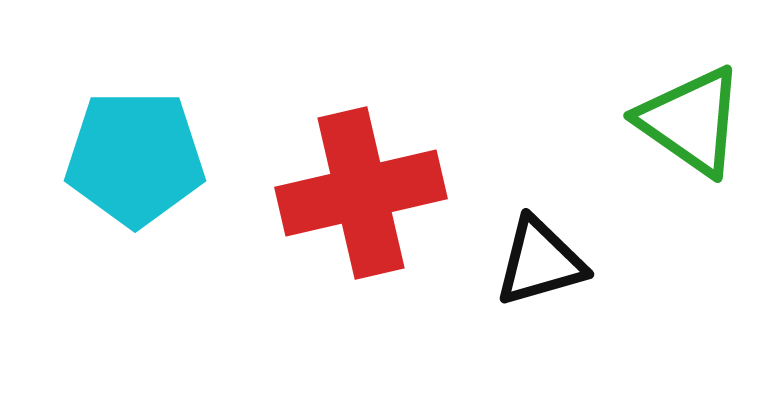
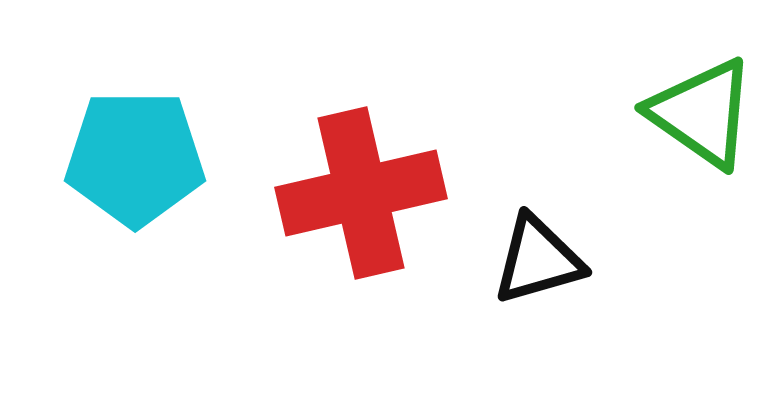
green triangle: moved 11 px right, 8 px up
black triangle: moved 2 px left, 2 px up
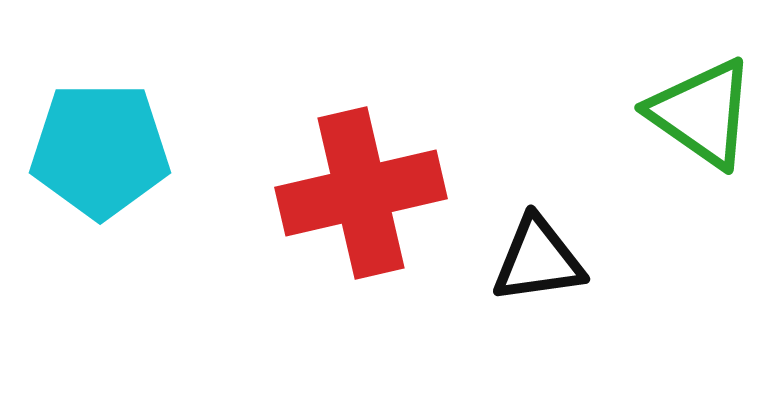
cyan pentagon: moved 35 px left, 8 px up
black triangle: rotated 8 degrees clockwise
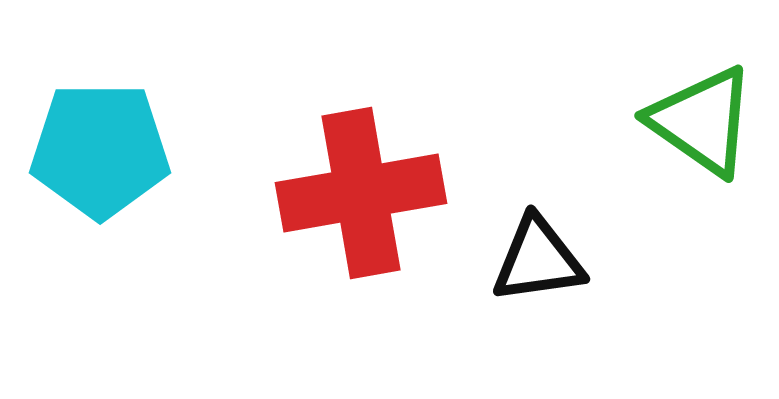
green triangle: moved 8 px down
red cross: rotated 3 degrees clockwise
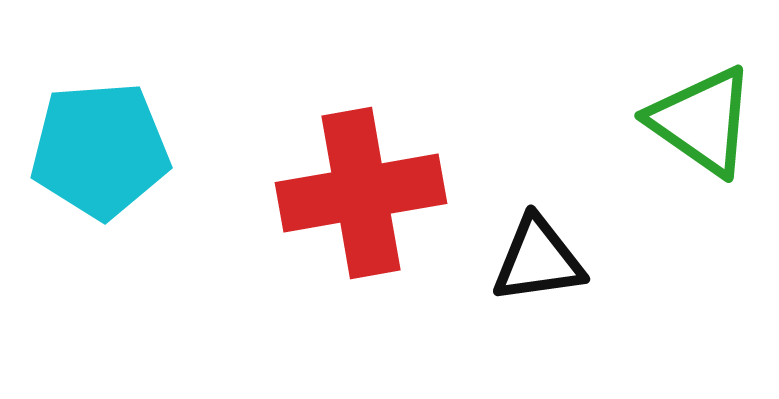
cyan pentagon: rotated 4 degrees counterclockwise
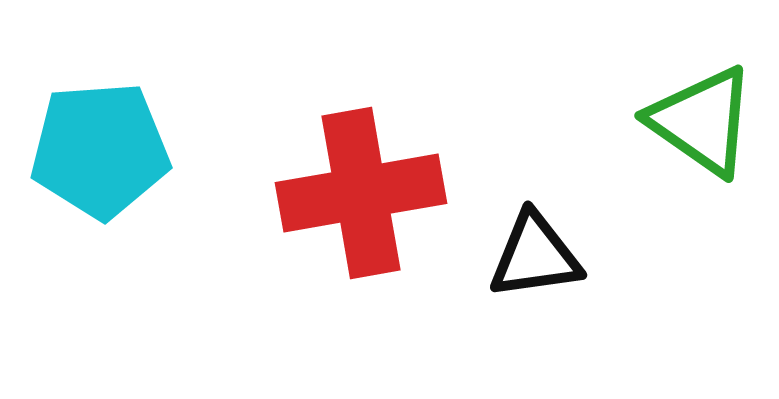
black triangle: moved 3 px left, 4 px up
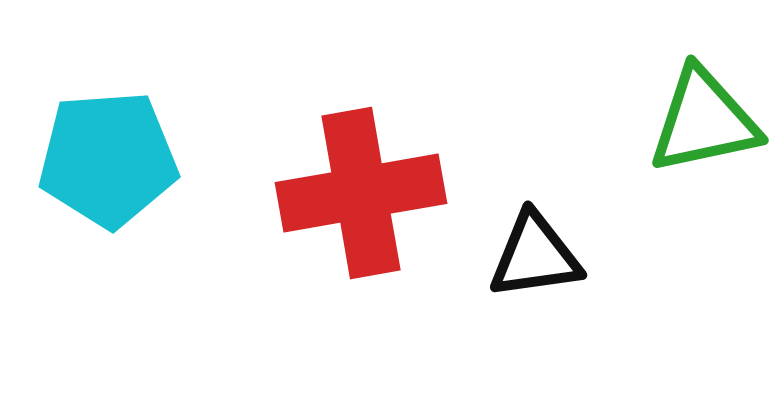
green triangle: moved 2 px right; rotated 47 degrees counterclockwise
cyan pentagon: moved 8 px right, 9 px down
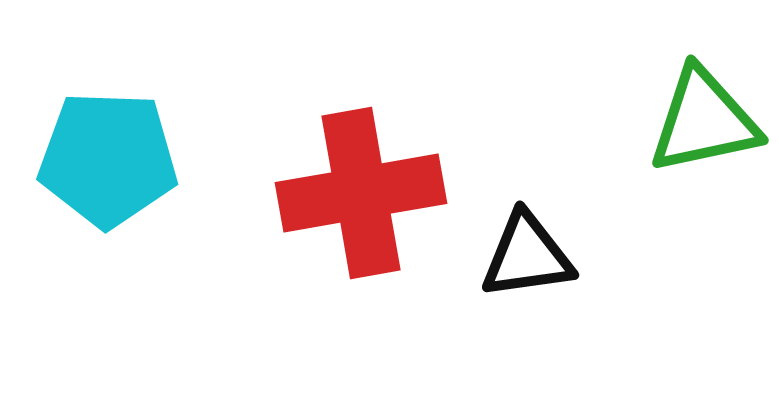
cyan pentagon: rotated 6 degrees clockwise
black triangle: moved 8 px left
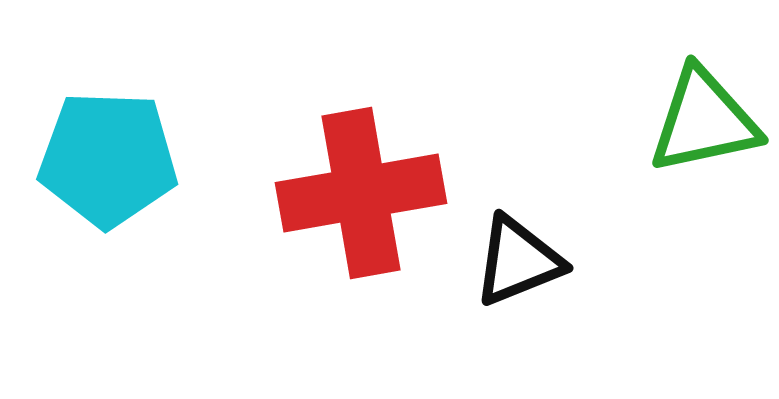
black triangle: moved 9 px left, 5 px down; rotated 14 degrees counterclockwise
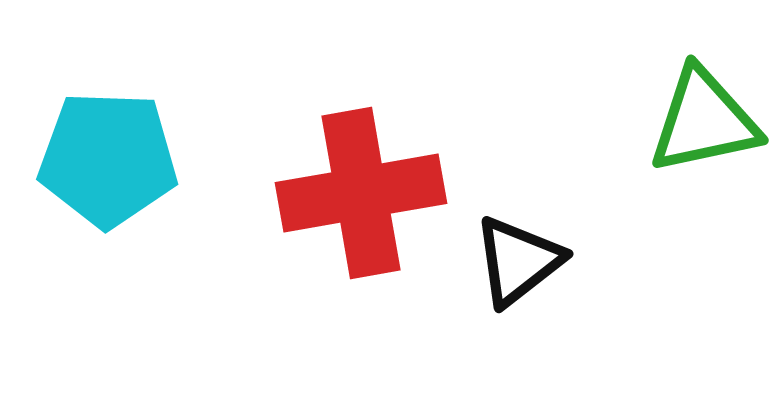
black triangle: rotated 16 degrees counterclockwise
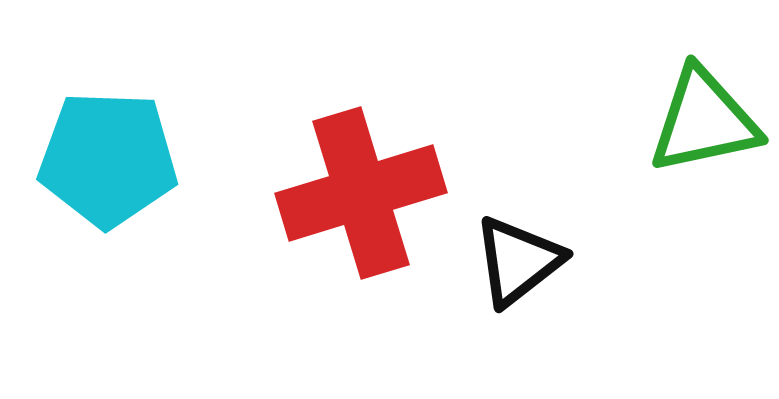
red cross: rotated 7 degrees counterclockwise
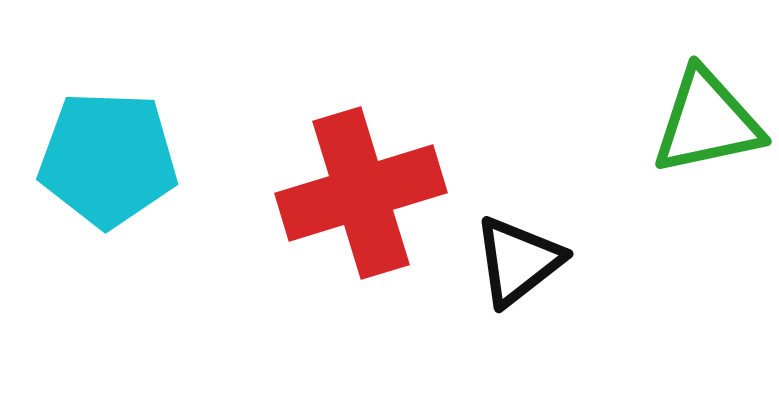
green triangle: moved 3 px right, 1 px down
